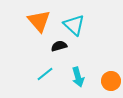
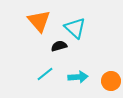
cyan triangle: moved 1 px right, 3 px down
cyan arrow: rotated 78 degrees counterclockwise
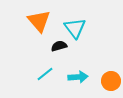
cyan triangle: rotated 10 degrees clockwise
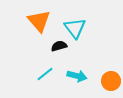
cyan arrow: moved 1 px left, 1 px up; rotated 18 degrees clockwise
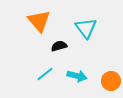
cyan triangle: moved 11 px right
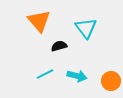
cyan line: rotated 12 degrees clockwise
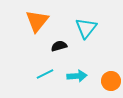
orange triangle: moved 2 px left; rotated 20 degrees clockwise
cyan triangle: rotated 15 degrees clockwise
cyan arrow: rotated 18 degrees counterclockwise
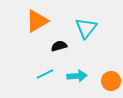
orange triangle: rotated 20 degrees clockwise
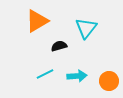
orange circle: moved 2 px left
